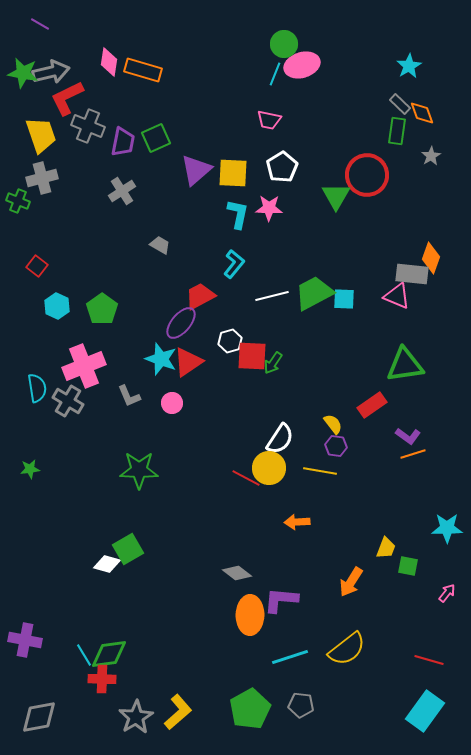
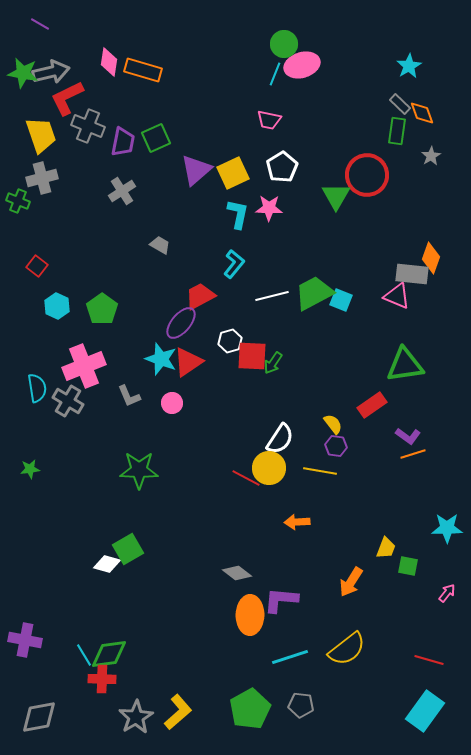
yellow square at (233, 173): rotated 28 degrees counterclockwise
cyan square at (344, 299): moved 3 px left, 1 px down; rotated 20 degrees clockwise
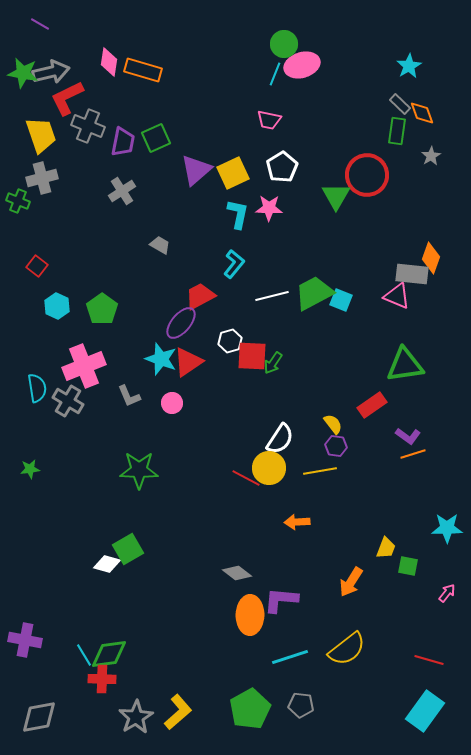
yellow line at (320, 471): rotated 20 degrees counterclockwise
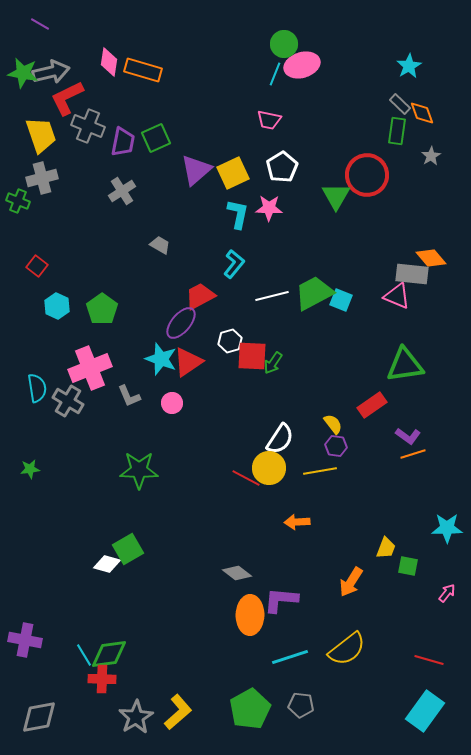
orange diamond at (431, 258): rotated 60 degrees counterclockwise
pink cross at (84, 366): moved 6 px right, 2 px down
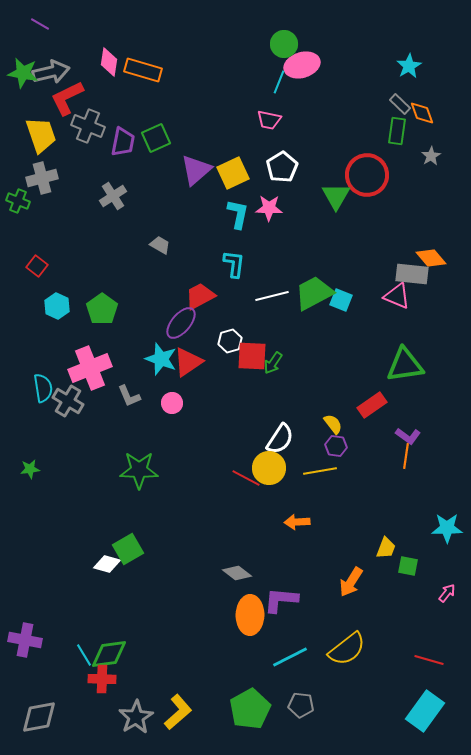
cyan line at (275, 74): moved 4 px right, 8 px down
gray cross at (122, 191): moved 9 px left, 5 px down
cyan L-shape at (234, 264): rotated 32 degrees counterclockwise
cyan semicircle at (37, 388): moved 6 px right
orange line at (413, 454): moved 7 px left, 2 px down; rotated 65 degrees counterclockwise
cyan line at (290, 657): rotated 9 degrees counterclockwise
